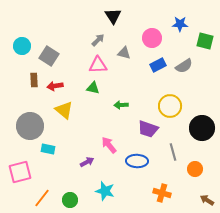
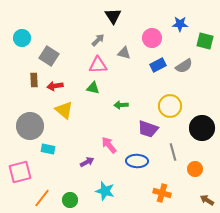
cyan circle: moved 8 px up
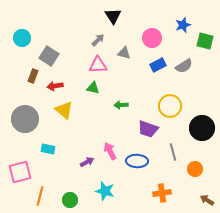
blue star: moved 3 px right, 1 px down; rotated 21 degrees counterclockwise
brown rectangle: moved 1 px left, 4 px up; rotated 24 degrees clockwise
gray circle: moved 5 px left, 7 px up
pink arrow: moved 1 px right, 6 px down; rotated 12 degrees clockwise
orange cross: rotated 24 degrees counterclockwise
orange line: moved 2 px left, 2 px up; rotated 24 degrees counterclockwise
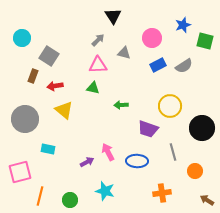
pink arrow: moved 2 px left, 1 px down
orange circle: moved 2 px down
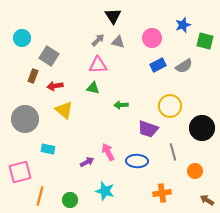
gray triangle: moved 6 px left, 11 px up
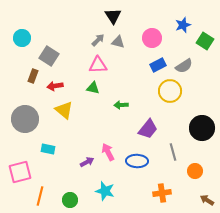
green square: rotated 18 degrees clockwise
yellow circle: moved 15 px up
purple trapezoid: rotated 70 degrees counterclockwise
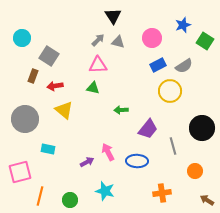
green arrow: moved 5 px down
gray line: moved 6 px up
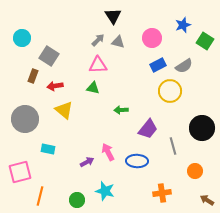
green circle: moved 7 px right
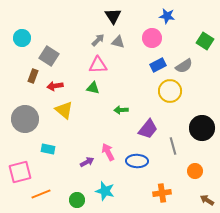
blue star: moved 16 px left, 9 px up; rotated 28 degrees clockwise
orange line: moved 1 px right, 2 px up; rotated 54 degrees clockwise
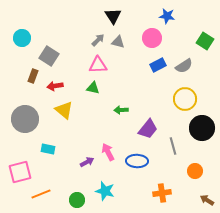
yellow circle: moved 15 px right, 8 px down
